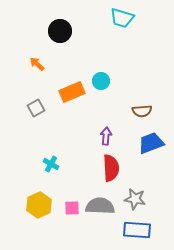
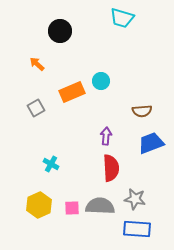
blue rectangle: moved 1 px up
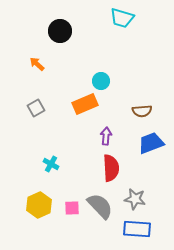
orange rectangle: moved 13 px right, 12 px down
gray semicircle: rotated 44 degrees clockwise
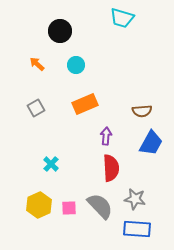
cyan circle: moved 25 px left, 16 px up
blue trapezoid: rotated 140 degrees clockwise
cyan cross: rotated 14 degrees clockwise
pink square: moved 3 px left
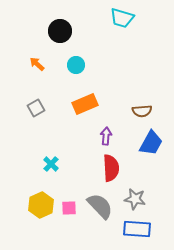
yellow hexagon: moved 2 px right
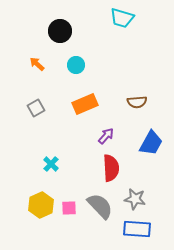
brown semicircle: moved 5 px left, 9 px up
purple arrow: rotated 36 degrees clockwise
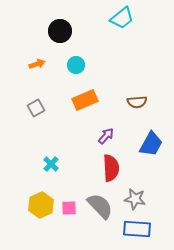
cyan trapezoid: rotated 55 degrees counterclockwise
orange arrow: rotated 119 degrees clockwise
orange rectangle: moved 4 px up
blue trapezoid: moved 1 px down
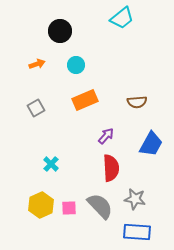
blue rectangle: moved 3 px down
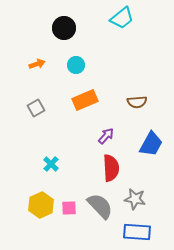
black circle: moved 4 px right, 3 px up
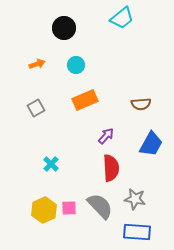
brown semicircle: moved 4 px right, 2 px down
yellow hexagon: moved 3 px right, 5 px down
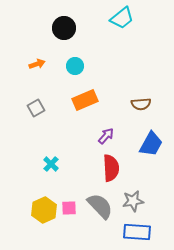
cyan circle: moved 1 px left, 1 px down
gray star: moved 2 px left, 2 px down; rotated 20 degrees counterclockwise
